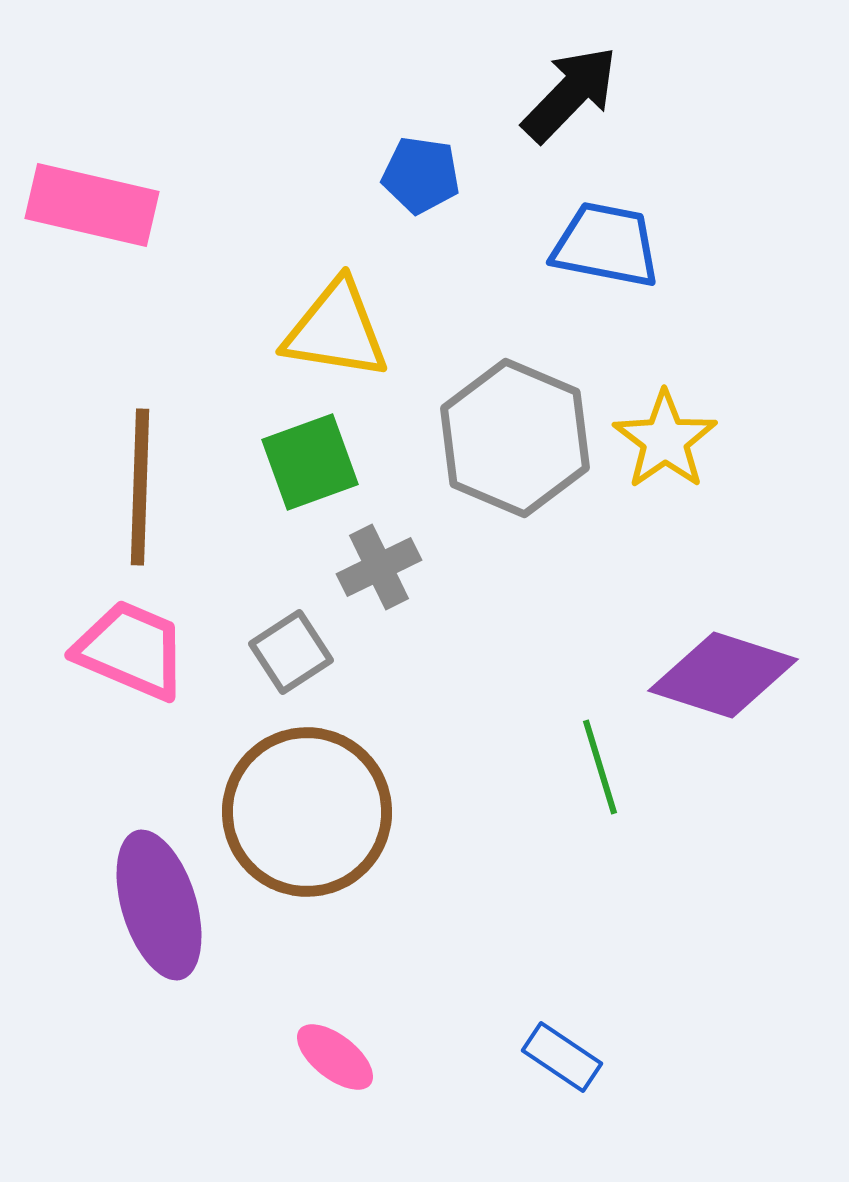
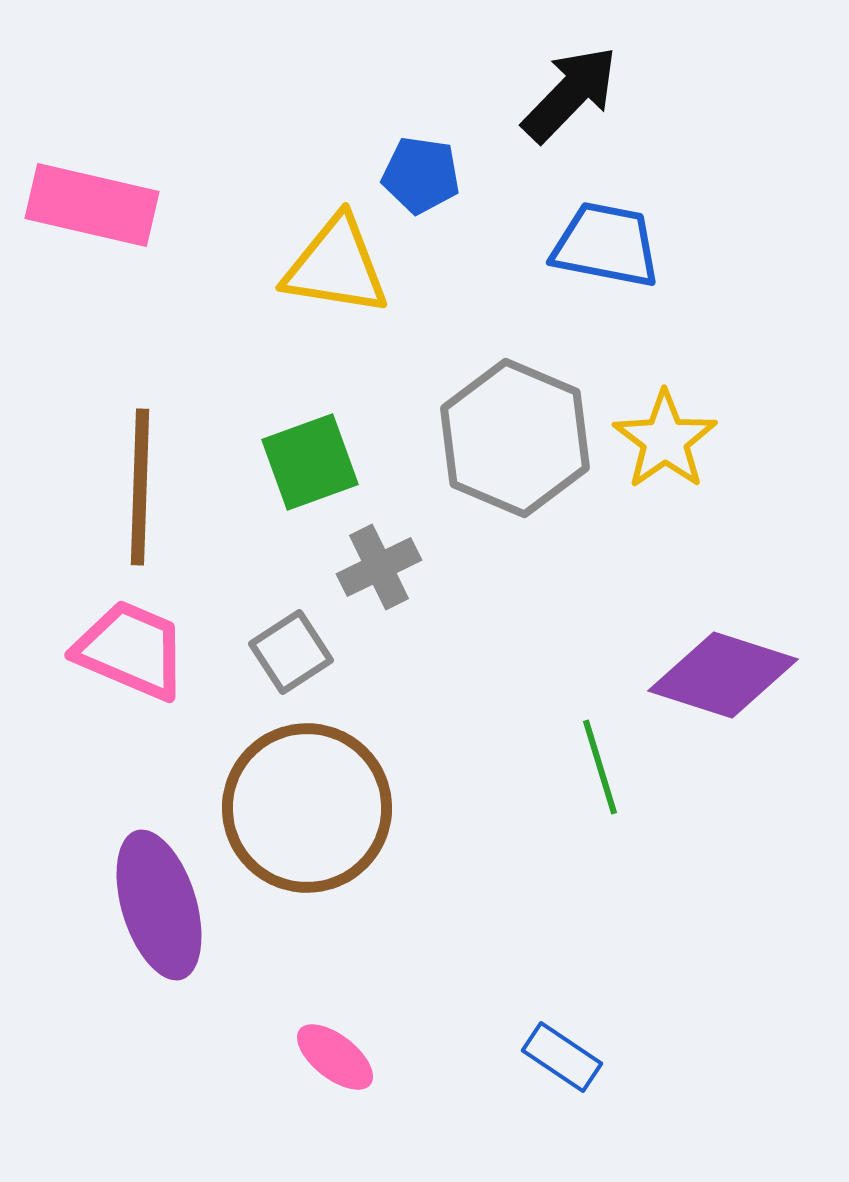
yellow triangle: moved 64 px up
brown circle: moved 4 px up
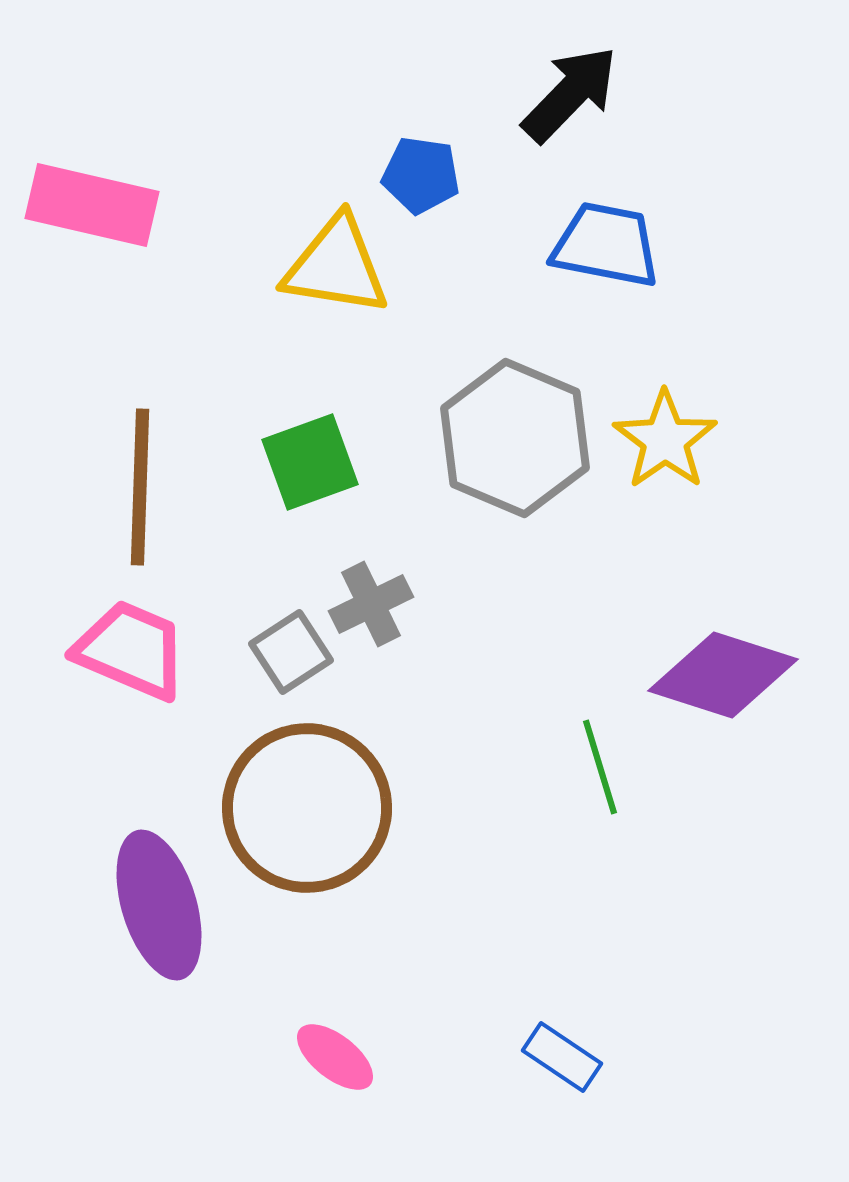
gray cross: moved 8 px left, 37 px down
